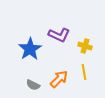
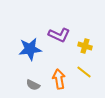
blue star: rotated 25 degrees clockwise
yellow line: rotated 42 degrees counterclockwise
orange arrow: rotated 54 degrees counterclockwise
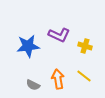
blue star: moved 2 px left, 3 px up
yellow line: moved 4 px down
orange arrow: moved 1 px left
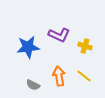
blue star: moved 1 px down
orange arrow: moved 1 px right, 3 px up
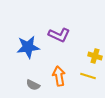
yellow cross: moved 10 px right, 10 px down
yellow line: moved 4 px right; rotated 21 degrees counterclockwise
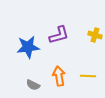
purple L-shape: rotated 40 degrees counterclockwise
yellow cross: moved 21 px up
yellow line: rotated 14 degrees counterclockwise
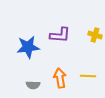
purple L-shape: moved 1 px right; rotated 20 degrees clockwise
orange arrow: moved 1 px right, 2 px down
gray semicircle: rotated 24 degrees counterclockwise
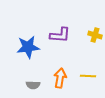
orange arrow: rotated 18 degrees clockwise
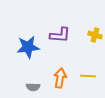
gray semicircle: moved 2 px down
